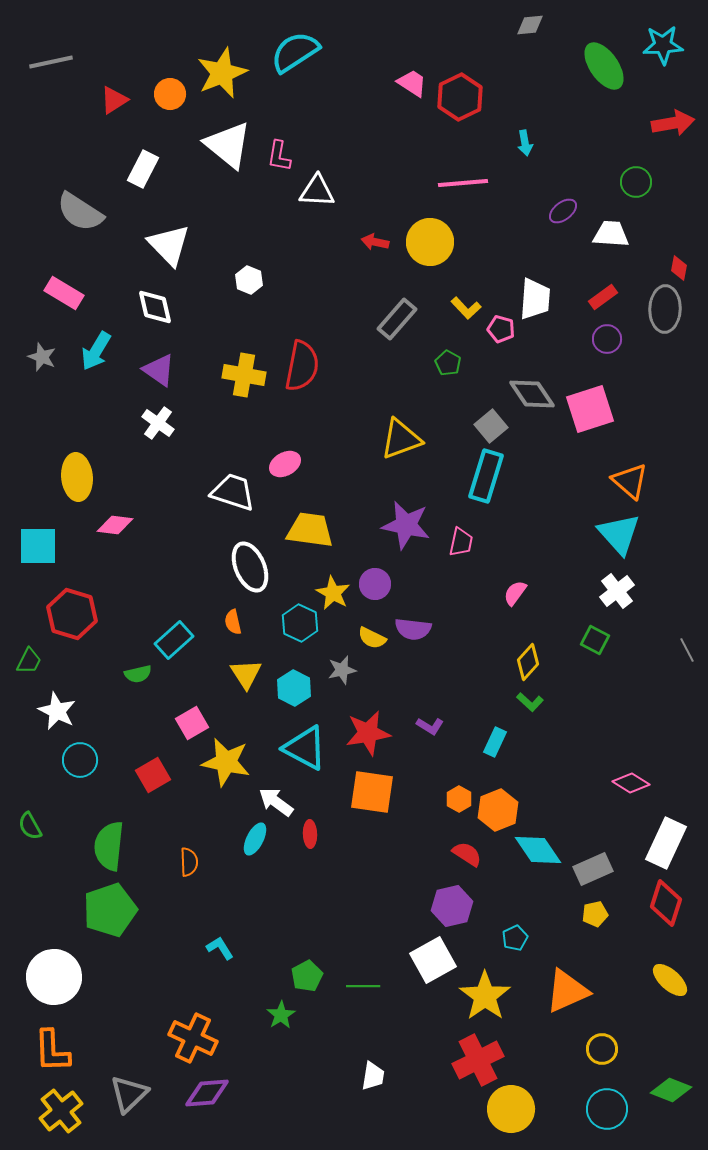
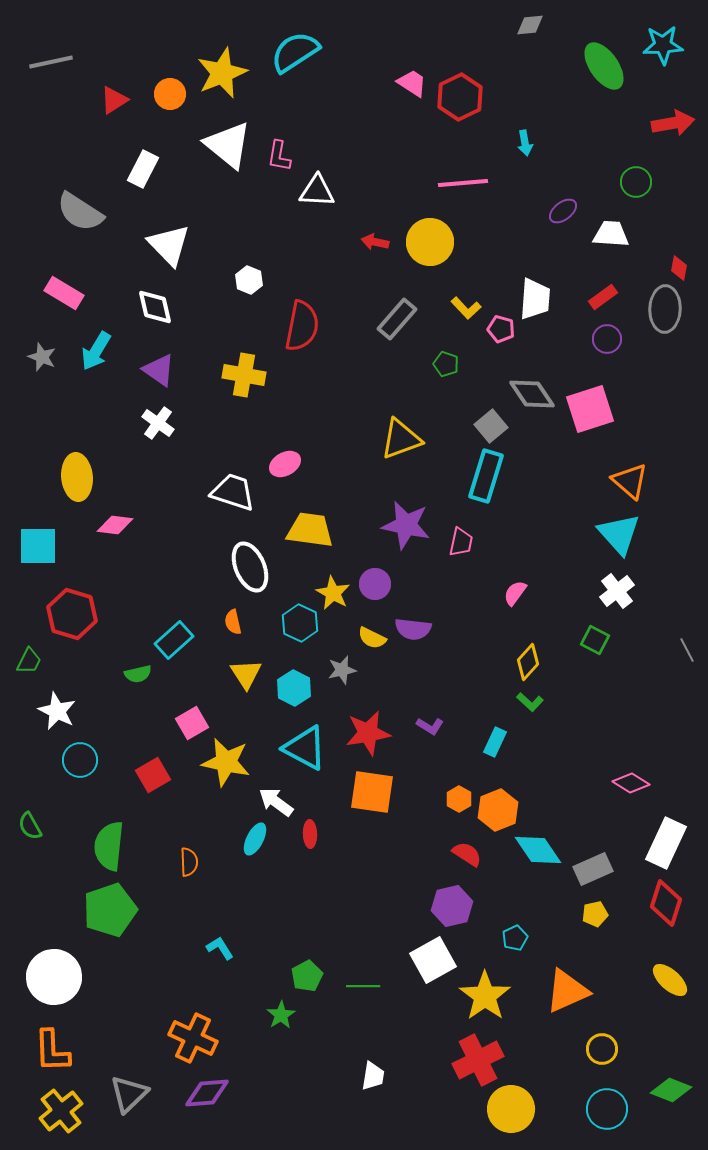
green pentagon at (448, 363): moved 2 px left, 1 px down; rotated 10 degrees counterclockwise
red semicircle at (302, 366): moved 40 px up
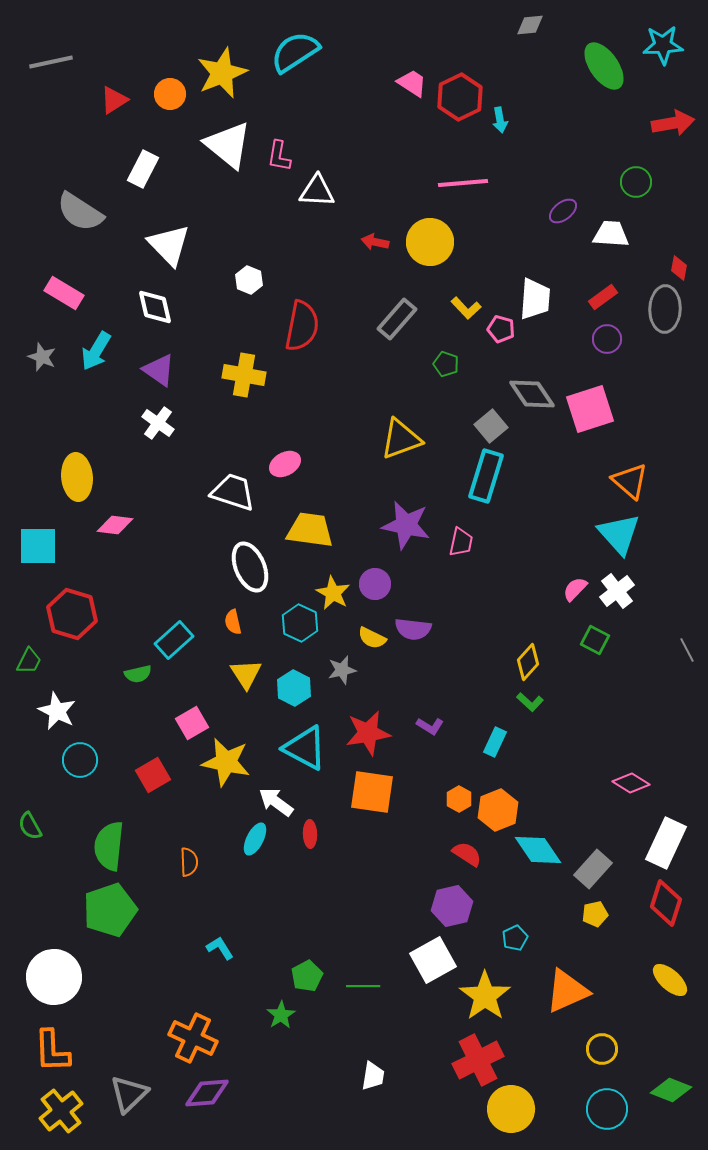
cyan arrow at (525, 143): moved 25 px left, 23 px up
pink semicircle at (515, 593): moved 60 px right, 4 px up; rotated 8 degrees clockwise
gray rectangle at (593, 869): rotated 24 degrees counterclockwise
